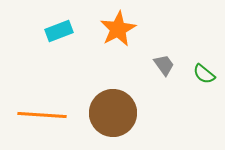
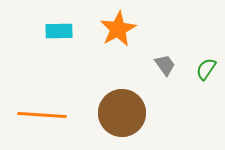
cyan rectangle: rotated 20 degrees clockwise
gray trapezoid: moved 1 px right
green semicircle: moved 2 px right, 5 px up; rotated 85 degrees clockwise
brown circle: moved 9 px right
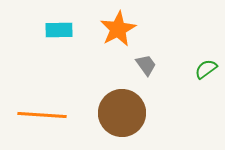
cyan rectangle: moved 1 px up
gray trapezoid: moved 19 px left
green semicircle: rotated 20 degrees clockwise
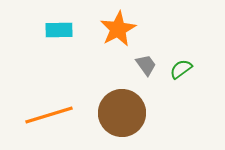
green semicircle: moved 25 px left
orange line: moved 7 px right; rotated 21 degrees counterclockwise
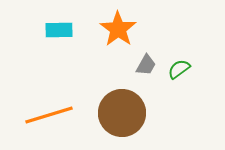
orange star: rotated 9 degrees counterclockwise
gray trapezoid: rotated 65 degrees clockwise
green semicircle: moved 2 px left
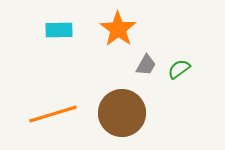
orange line: moved 4 px right, 1 px up
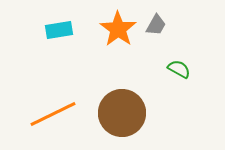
cyan rectangle: rotated 8 degrees counterclockwise
gray trapezoid: moved 10 px right, 40 px up
green semicircle: rotated 65 degrees clockwise
orange line: rotated 9 degrees counterclockwise
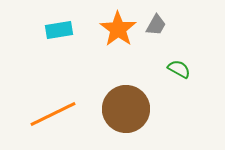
brown circle: moved 4 px right, 4 px up
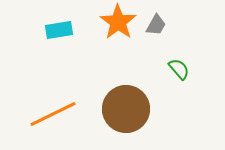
orange star: moved 7 px up
green semicircle: rotated 20 degrees clockwise
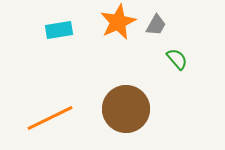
orange star: rotated 12 degrees clockwise
green semicircle: moved 2 px left, 10 px up
orange line: moved 3 px left, 4 px down
